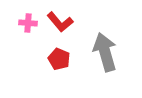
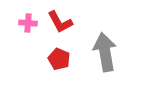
red L-shape: rotated 12 degrees clockwise
gray arrow: rotated 6 degrees clockwise
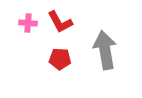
gray arrow: moved 2 px up
red pentagon: moved 1 px right; rotated 20 degrees counterclockwise
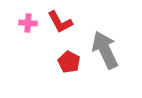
gray arrow: rotated 15 degrees counterclockwise
red pentagon: moved 9 px right, 3 px down; rotated 25 degrees clockwise
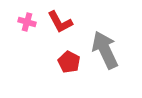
pink cross: moved 1 px left, 1 px up; rotated 12 degrees clockwise
